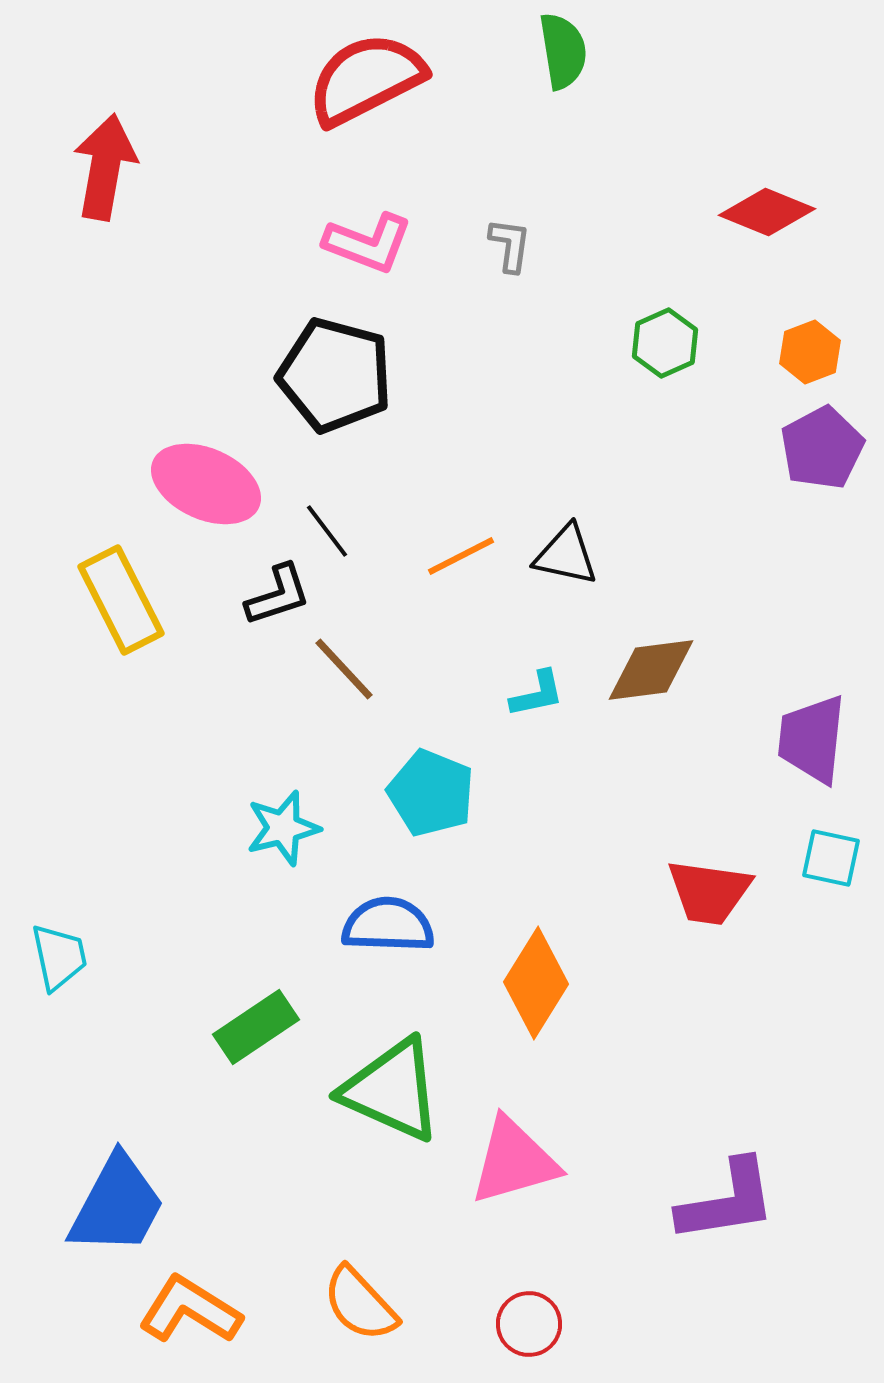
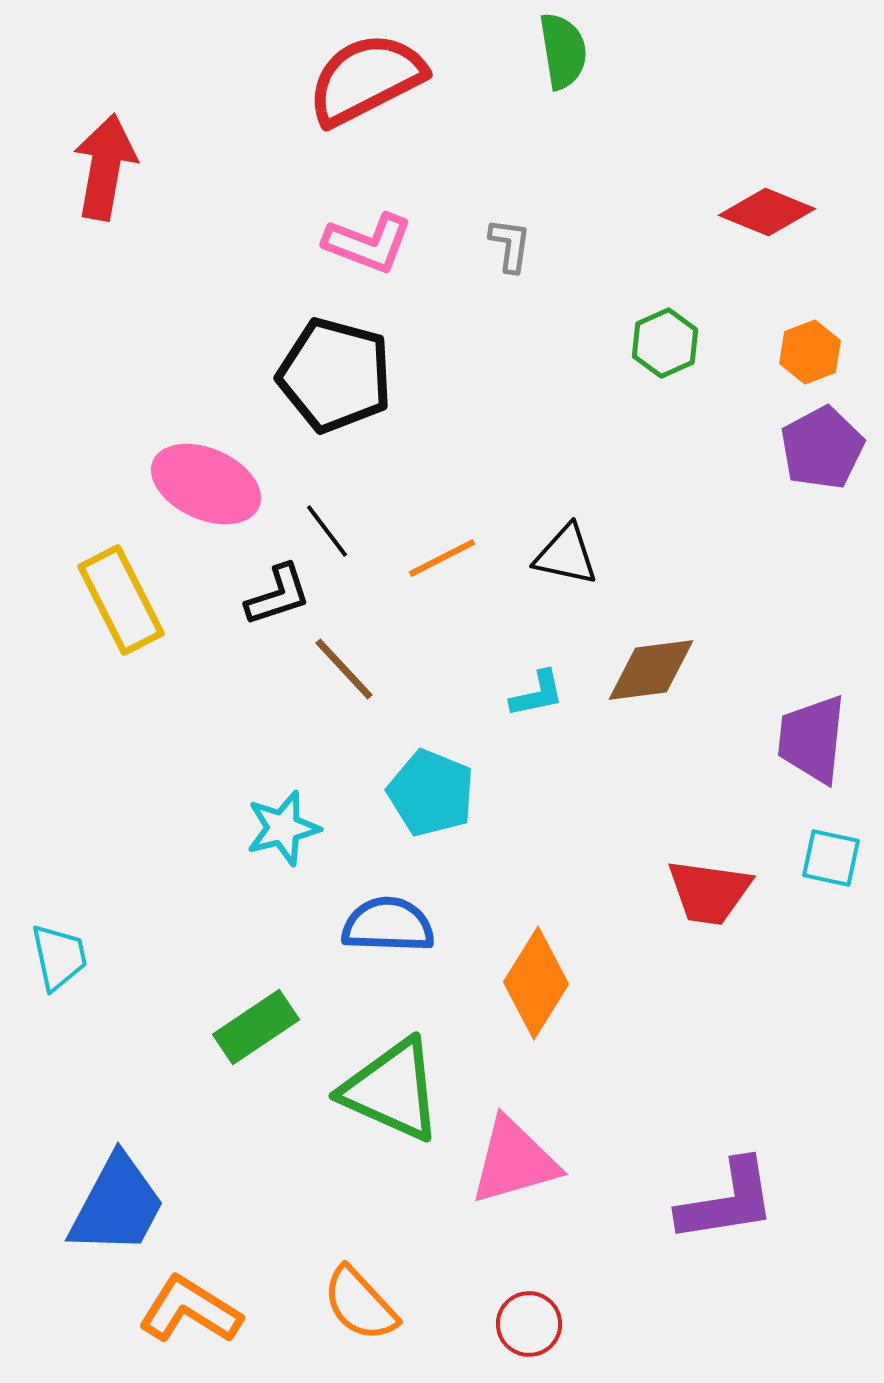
orange line: moved 19 px left, 2 px down
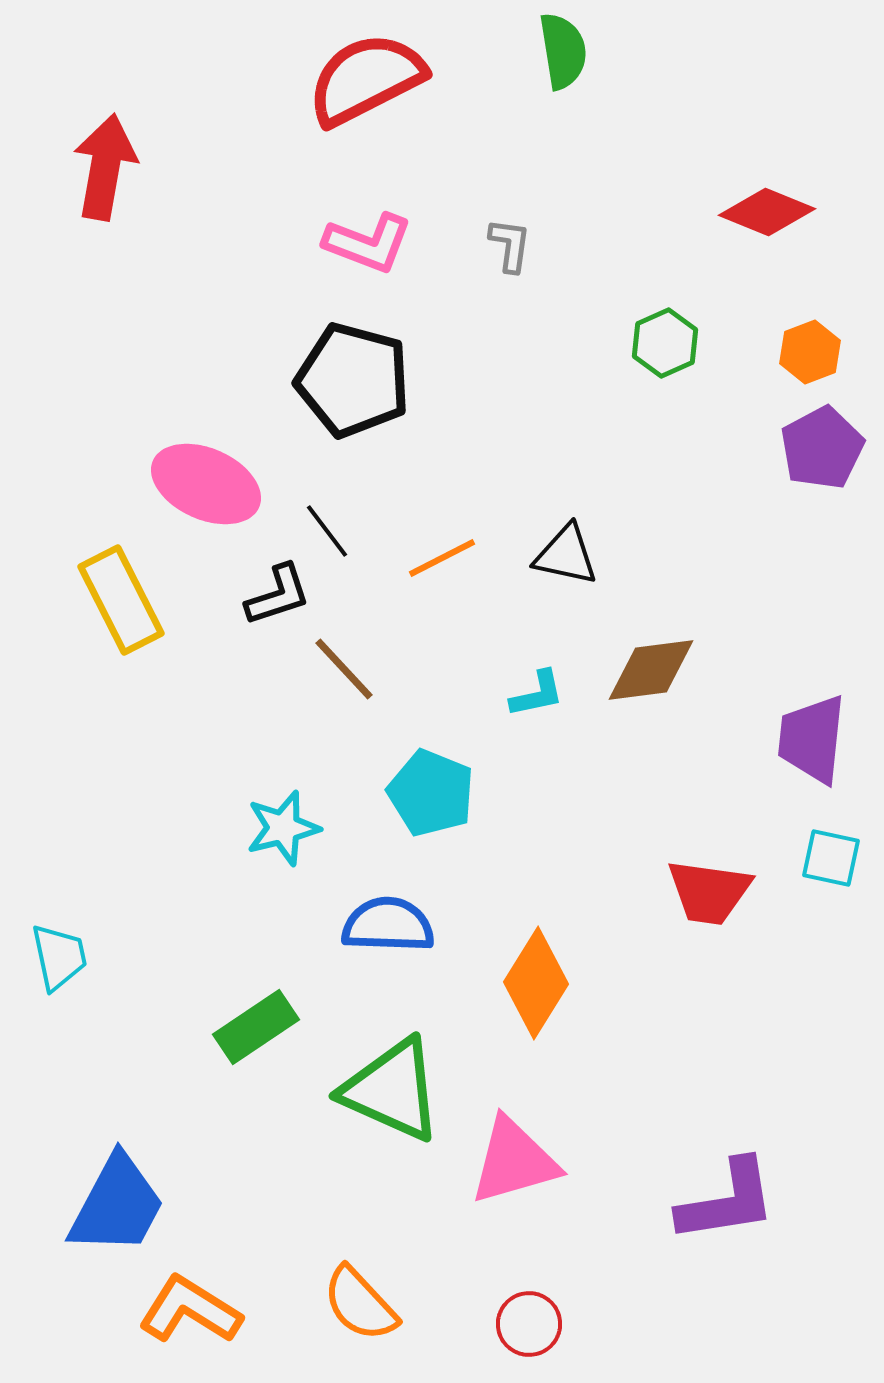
black pentagon: moved 18 px right, 5 px down
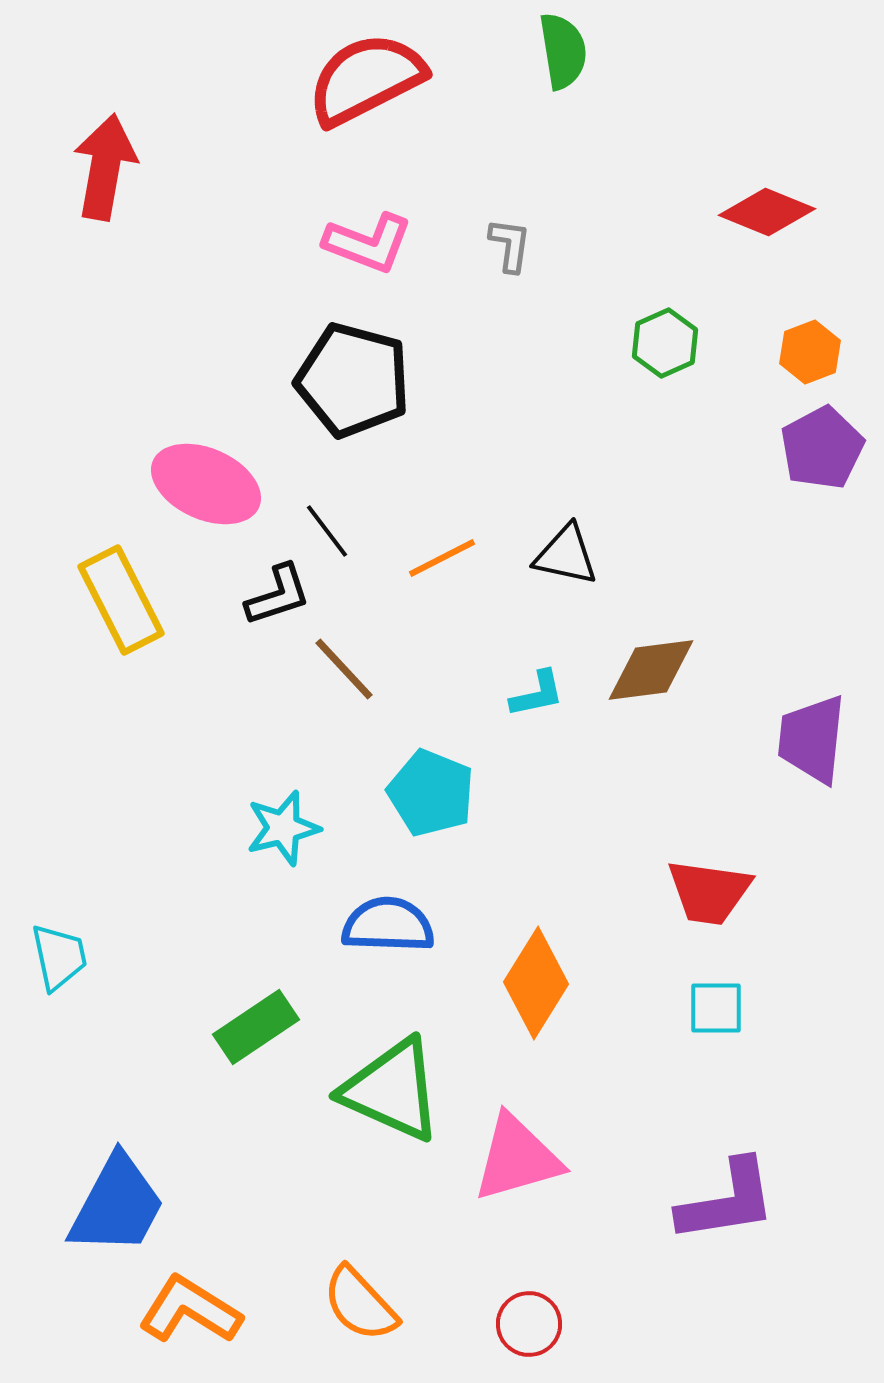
cyan square: moved 115 px left, 150 px down; rotated 12 degrees counterclockwise
pink triangle: moved 3 px right, 3 px up
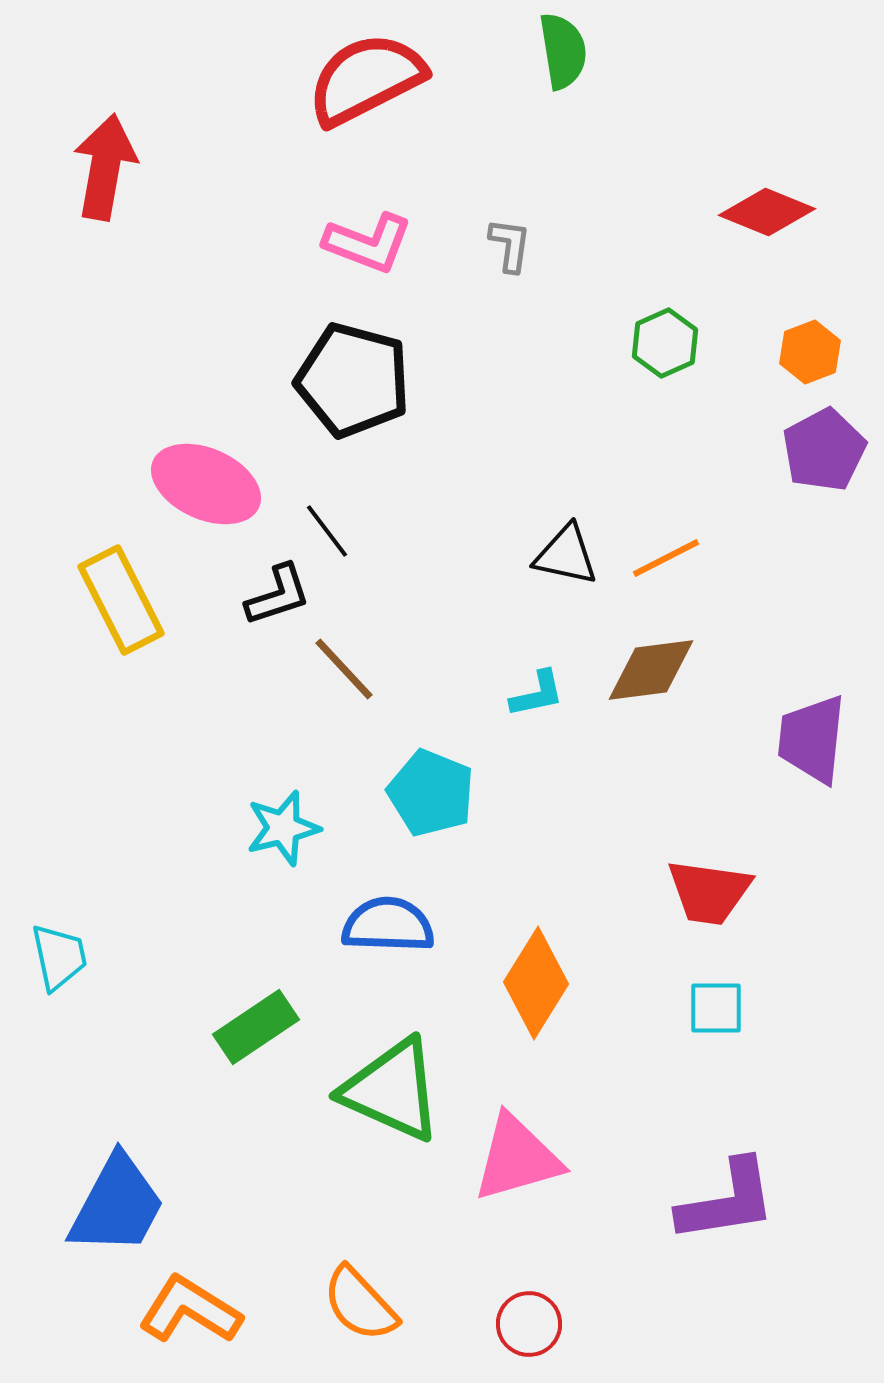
purple pentagon: moved 2 px right, 2 px down
orange line: moved 224 px right
